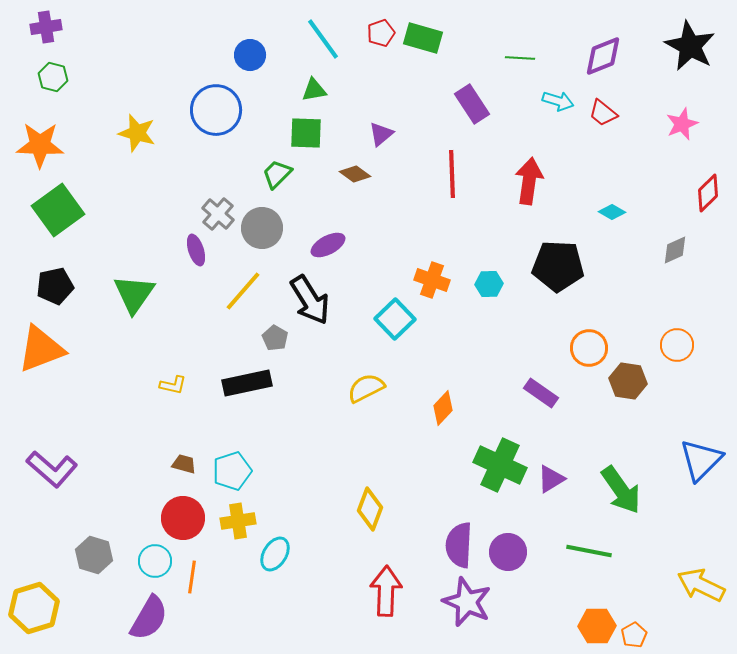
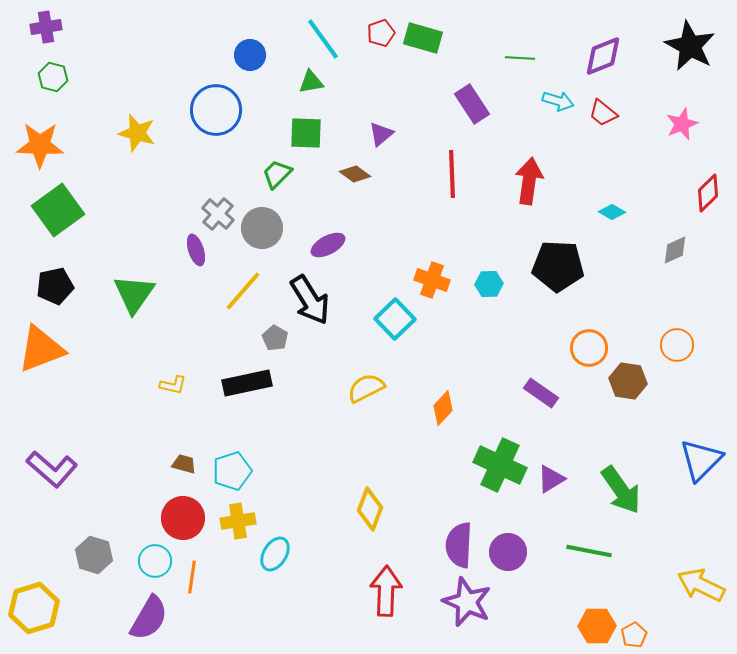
green triangle at (314, 90): moved 3 px left, 8 px up
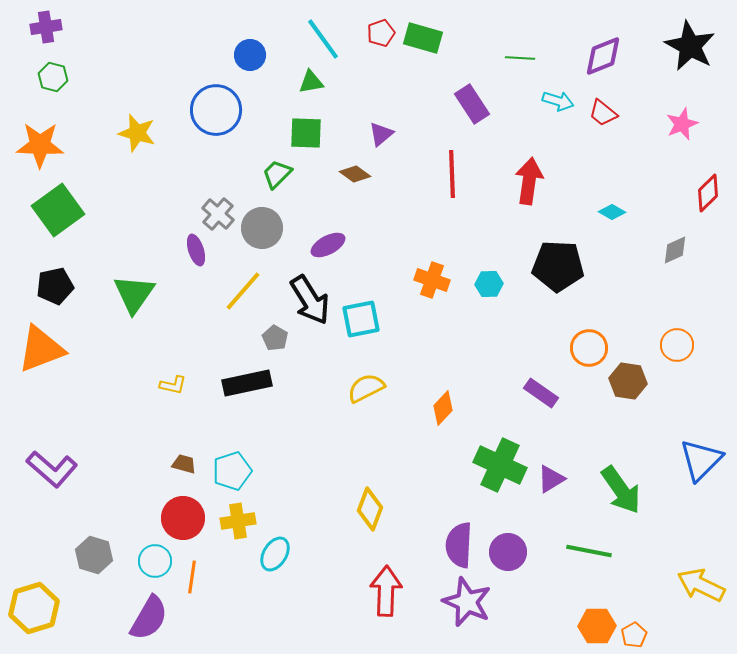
cyan square at (395, 319): moved 34 px left; rotated 33 degrees clockwise
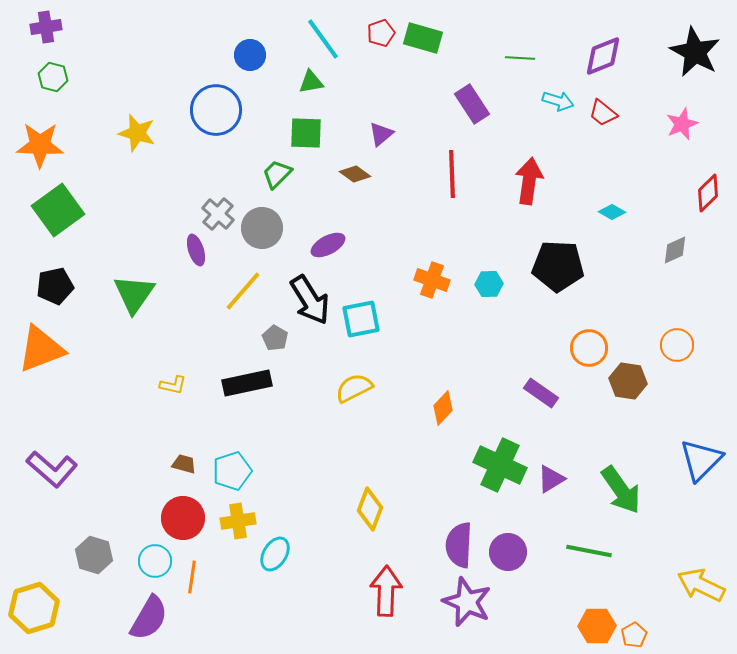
black star at (690, 46): moved 5 px right, 6 px down
yellow semicircle at (366, 388): moved 12 px left
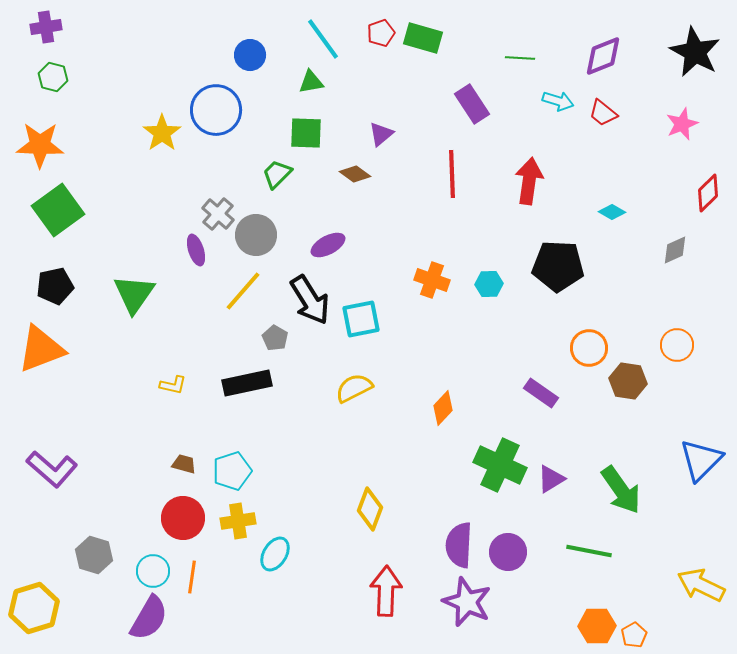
yellow star at (137, 133): moved 25 px right; rotated 21 degrees clockwise
gray circle at (262, 228): moved 6 px left, 7 px down
cyan circle at (155, 561): moved 2 px left, 10 px down
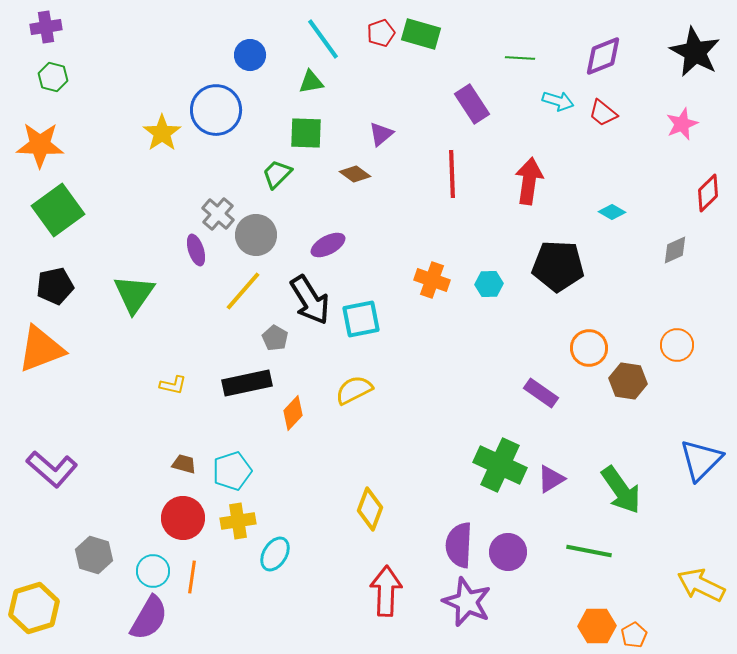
green rectangle at (423, 38): moved 2 px left, 4 px up
yellow semicircle at (354, 388): moved 2 px down
orange diamond at (443, 408): moved 150 px left, 5 px down
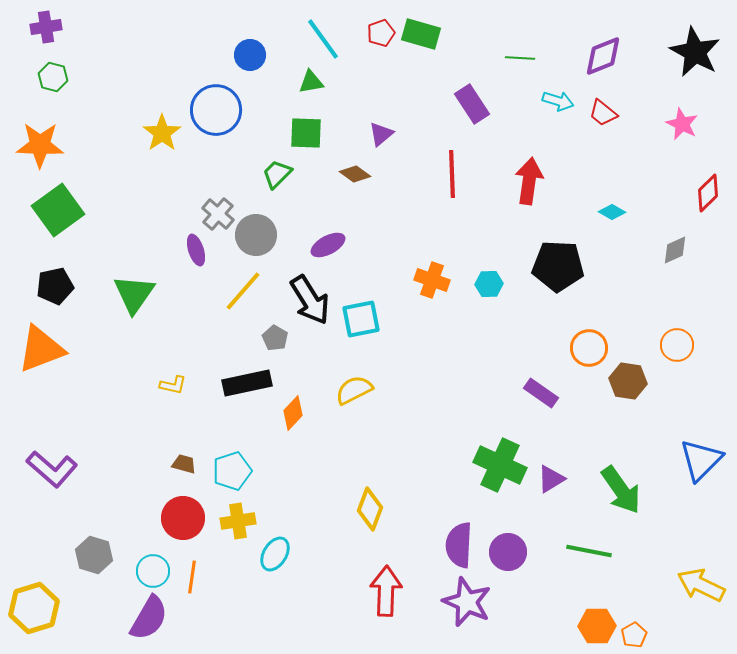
pink star at (682, 124): rotated 24 degrees counterclockwise
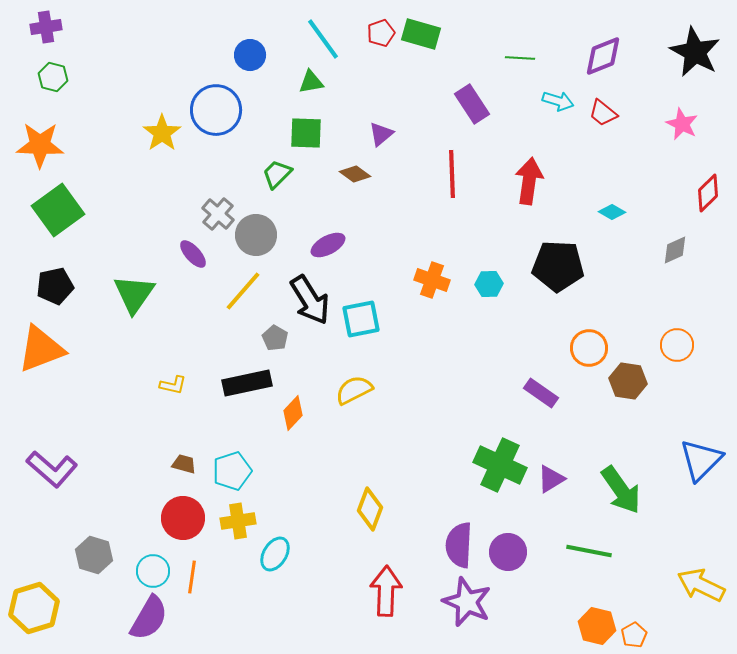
purple ellipse at (196, 250): moved 3 px left, 4 px down; rotated 24 degrees counterclockwise
orange hexagon at (597, 626): rotated 15 degrees clockwise
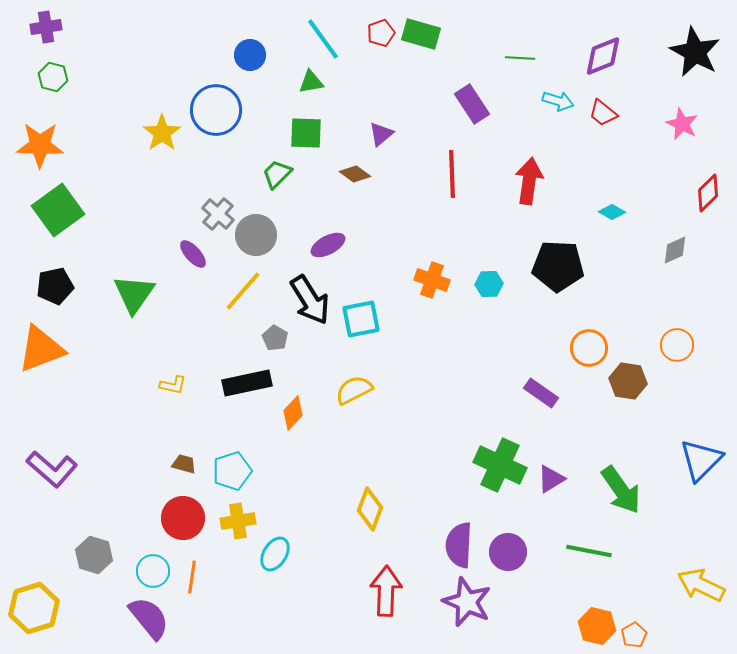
purple semicircle at (149, 618): rotated 69 degrees counterclockwise
